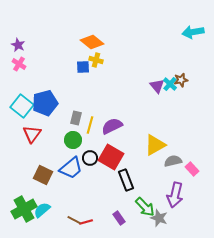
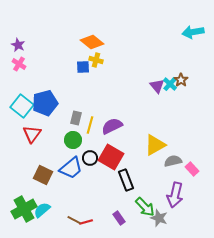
brown star: rotated 24 degrees counterclockwise
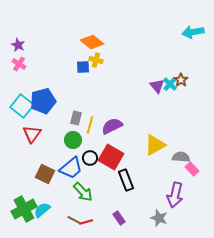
blue pentagon: moved 2 px left, 2 px up
gray semicircle: moved 8 px right, 4 px up; rotated 18 degrees clockwise
brown square: moved 2 px right, 1 px up
green arrow: moved 62 px left, 15 px up
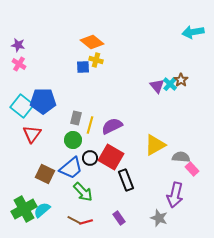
purple star: rotated 16 degrees counterclockwise
blue pentagon: rotated 15 degrees clockwise
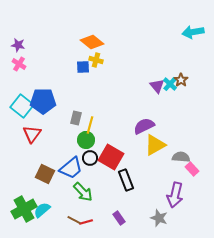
purple semicircle: moved 32 px right
green circle: moved 13 px right
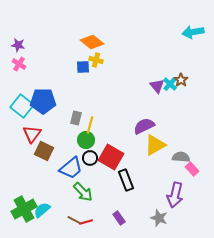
brown square: moved 1 px left, 23 px up
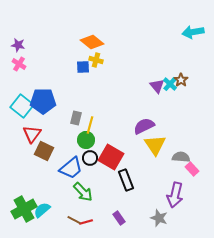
yellow triangle: rotated 35 degrees counterclockwise
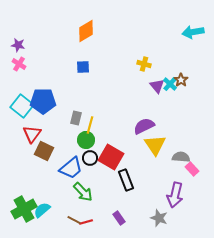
orange diamond: moved 6 px left, 11 px up; rotated 70 degrees counterclockwise
yellow cross: moved 48 px right, 4 px down
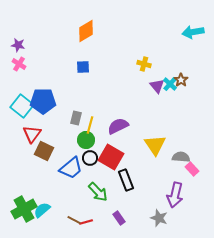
purple semicircle: moved 26 px left
green arrow: moved 15 px right
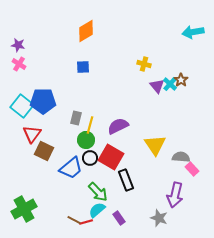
cyan semicircle: moved 55 px right
